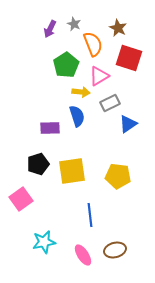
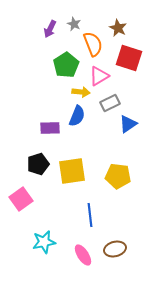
blue semicircle: rotated 40 degrees clockwise
brown ellipse: moved 1 px up
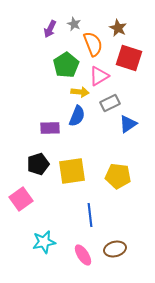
yellow arrow: moved 1 px left
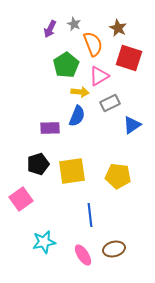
blue triangle: moved 4 px right, 1 px down
brown ellipse: moved 1 px left
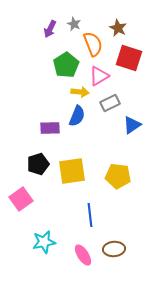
brown ellipse: rotated 10 degrees clockwise
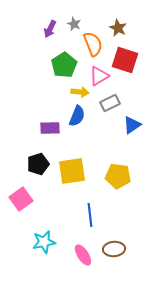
red square: moved 4 px left, 2 px down
green pentagon: moved 2 px left
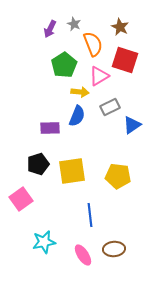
brown star: moved 2 px right, 1 px up
gray rectangle: moved 4 px down
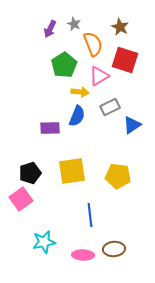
black pentagon: moved 8 px left, 9 px down
pink ellipse: rotated 55 degrees counterclockwise
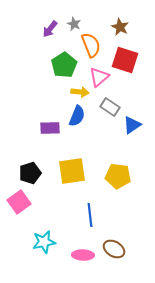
purple arrow: rotated 12 degrees clockwise
orange semicircle: moved 2 px left, 1 px down
pink triangle: moved 1 px down; rotated 10 degrees counterclockwise
gray rectangle: rotated 60 degrees clockwise
pink square: moved 2 px left, 3 px down
brown ellipse: rotated 35 degrees clockwise
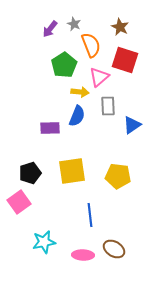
gray rectangle: moved 2 px left, 1 px up; rotated 54 degrees clockwise
